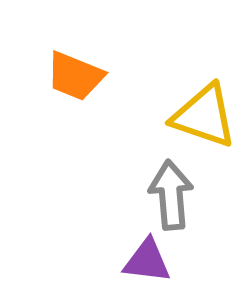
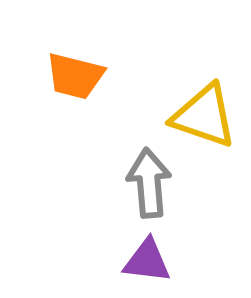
orange trapezoid: rotated 8 degrees counterclockwise
gray arrow: moved 22 px left, 12 px up
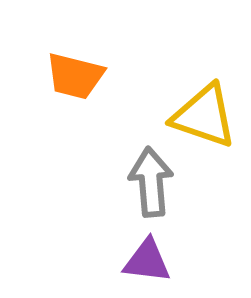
gray arrow: moved 2 px right, 1 px up
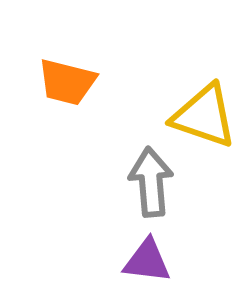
orange trapezoid: moved 8 px left, 6 px down
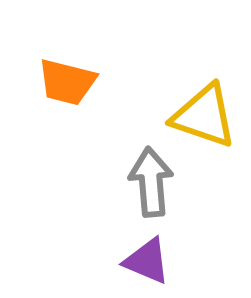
purple triangle: rotated 16 degrees clockwise
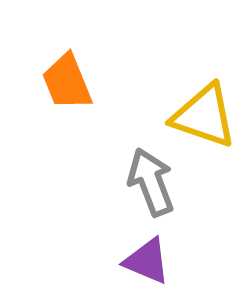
orange trapezoid: rotated 54 degrees clockwise
gray arrow: rotated 16 degrees counterclockwise
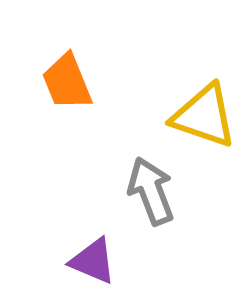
gray arrow: moved 9 px down
purple triangle: moved 54 px left
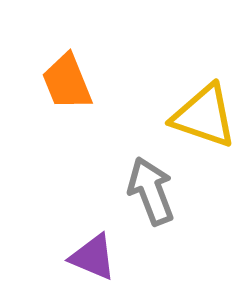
purple triangle: moved 4 px up
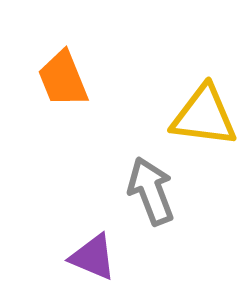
orange trapezoid: moved 4 px left, 3 px up
yellow triangle: rotated 12 degrees counterclockwise
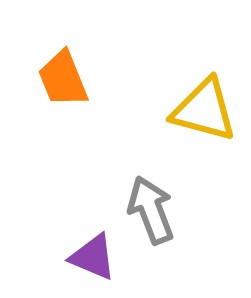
yellow triangle: moved 6 px up; rotated 8 degrees clockwise
gray arrow: moved 19 px down
